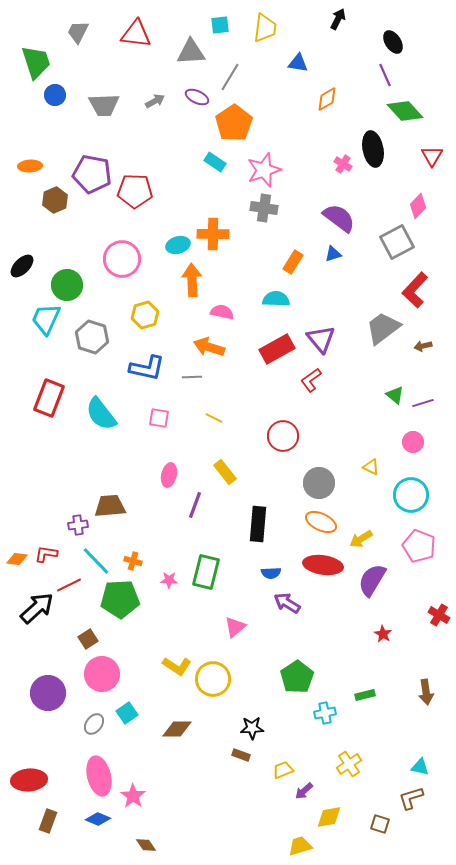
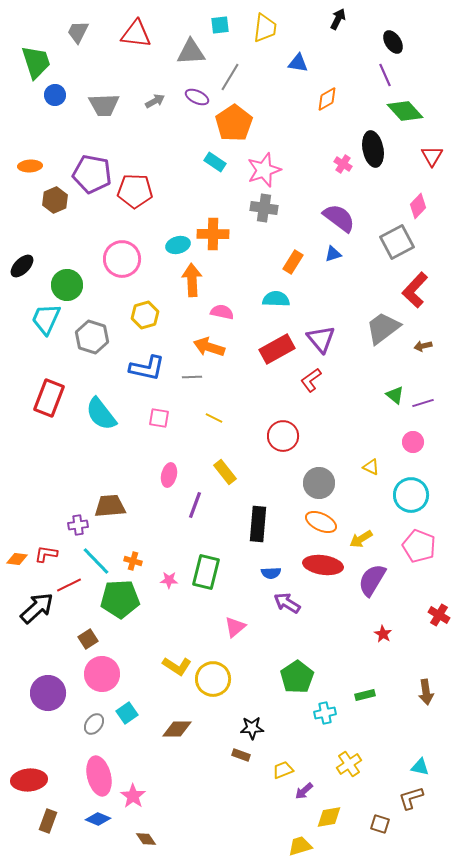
brown diamond at (146, 845): moved 6 px up
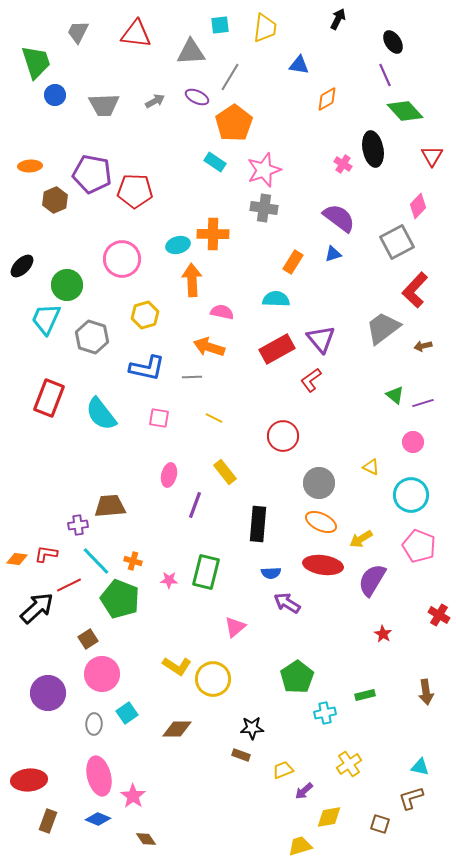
blue triangle at (298, 63): moved 1 px right, 2 px down
green pentagon at (120, 599): rotated 24 degrees clockwise
gray ellipse at (94, 724): rotated 35 degrees counterclockwise
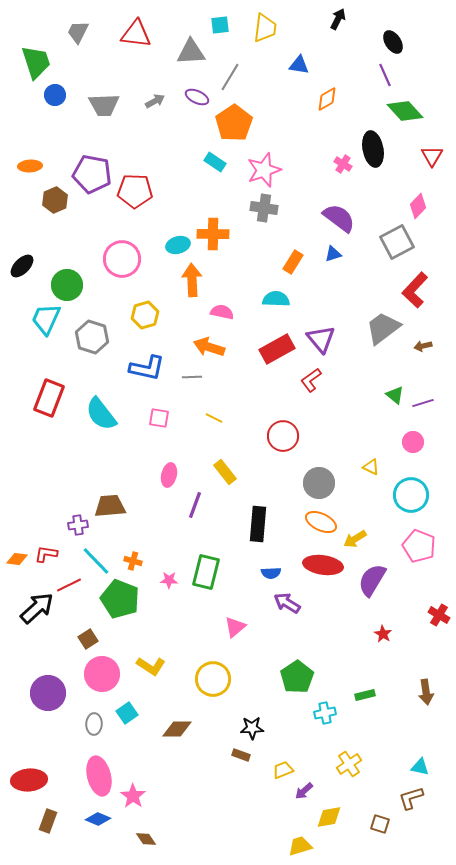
yellow arrow at (361, 539): moved 6 px left
yellow L-shape at (177, 666): moved 26 px left
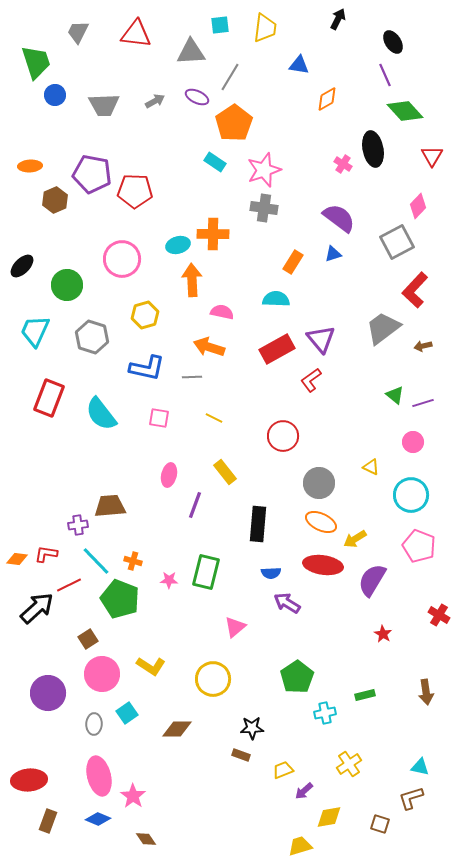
cyan trapezoid at (46, 319): moved 11 px left, 12 px down
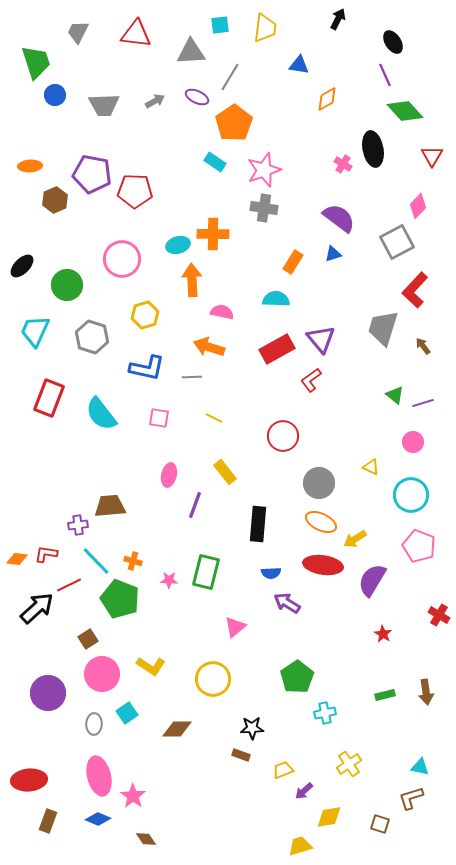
gray trapezoid at (383, 328): rotated 36 degrees counterclockwise
brown arrow at (423, 346): rotated 66 degrees clockwise
green rectangle at (365, 695): moved 20 px right
